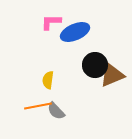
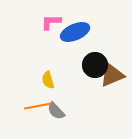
yellow semicircle: rotated 24 degrees counterclockwise
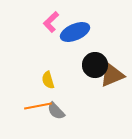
pink L-shape: rotated 45 degrees counterclockwise
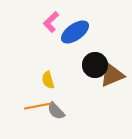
blue ellipse: rotated 12 degrees counterclockwise
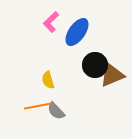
blue ellipse: moved 2 px right; rotated 20 degrees counterclockwise
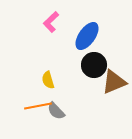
blue ellipse: moved 10 px right, 4 px down
black circle: moved 1 px left
brown triangle: moved 2 px right, 7 px down
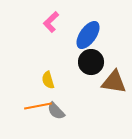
blue ellipse: moved 1 px right, 1 px up
black circle: moved 3 px left, 3 px up
brown triangle: rotated 32 degrees clockwise
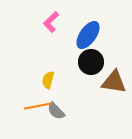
yellow semicircle: rotated 30 degrees clockwise
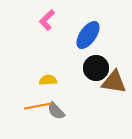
pink L-shape: moved 4 px left, 2 px up
black circle: moved 5 px right, 6 px down
yellow semicircle: rotated 72 degrees clockwise
